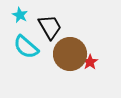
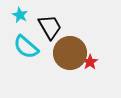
brown circle: moved 1 px up
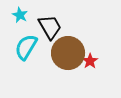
cyan semicircle: rotated 80 degrees clockwise
brown circle: moved 2 px left
red star: moved 1 px up
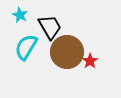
brown circle: moved 1 px left, 1 px up
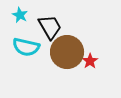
cyan semicircle: rotated 108 degrees counterclockwise
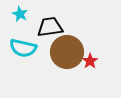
cyan star: moved 1 px up
black trapezoid: rotated 68 degrees counterclockwise
cyan semicircle: moved 3 px left, 1 px down
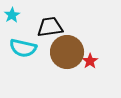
cyan star: moved 8 px left, 1 px down; rotated 14 degrees clockwise
